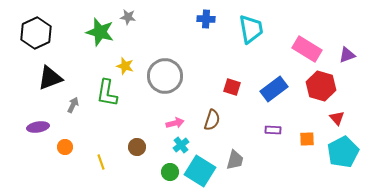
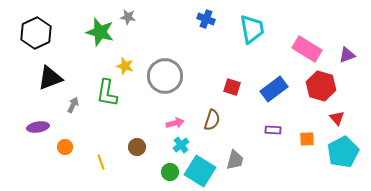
blue cross: rotated 18 degrees clockwise
cyan trapezoid: moved 1 px right
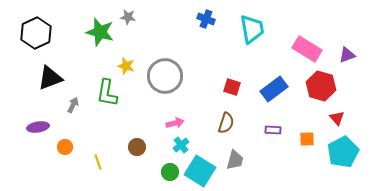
yellow star: moved 1 px right
brown semicircle: moved 14 px right, 3 px down
yellow line: moved 3 px left
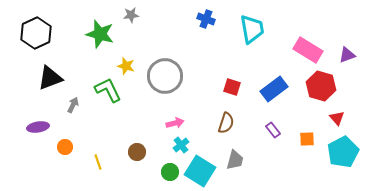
gray star: moved 3 px right, 2 px up; rotated 14 degrees counterclockwise
green star: moved 2 px down
pink rectangle: moved 1 px right, 1 px down
green L-shape: moved 1 px right, 3 px up; rotated 144 degrees clockwise
purple rectangle: rotated 49 degrees clockwise
brown circle: moved 5 px down
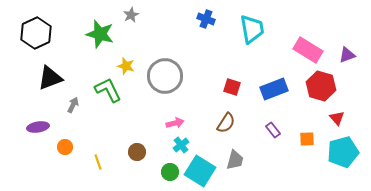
gray star: rotated 21 degrees counterclockwise
blue rectangle: rotated 16 degrees clockwise
brown semicircle: rotated 15 degrees clockwise
cyan pentagon: rotated 12 degrees clockwise
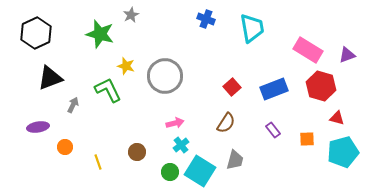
cyan trapezoid: moved 1 px up
red square: rotated 30 degrees clockwise
red triangle: rotated 35 degrees counterclockwise
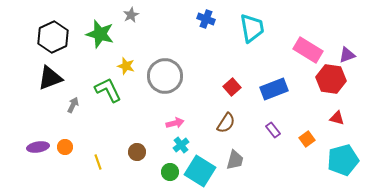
black hexagon: moved 17 px right, 4 px down
red hexagon: moved 10 px right, 7 px up; rotated 8 degrees counterclockwise
purple ellipse: moved 20 px down
orange square: rotated 35 degrees counterclockwise
cyan pentagon: moved 8 px down
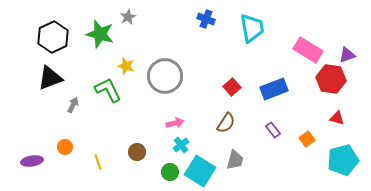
gray star: moved 3 px left, 2 px down
purple ellipse: moved 6 px left, 14 px down
